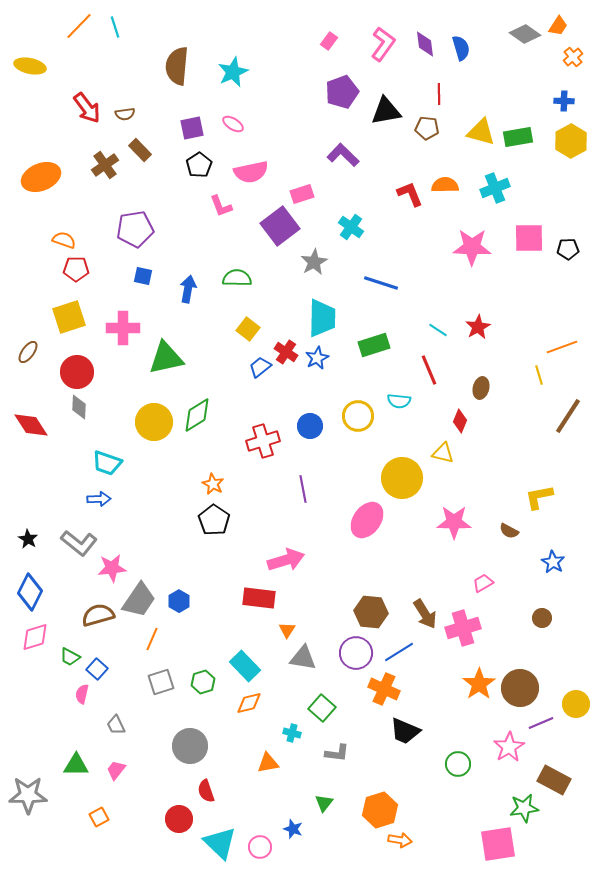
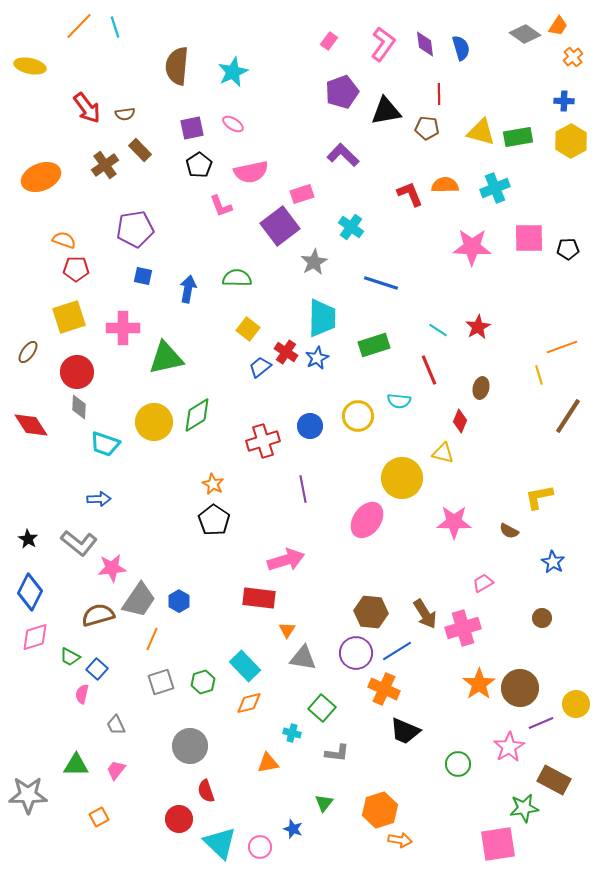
cyan trapezoid at (107, 463): moved 2 px left, 19 px up
blue line at (399, 652): moved 2 px left, 1 px up
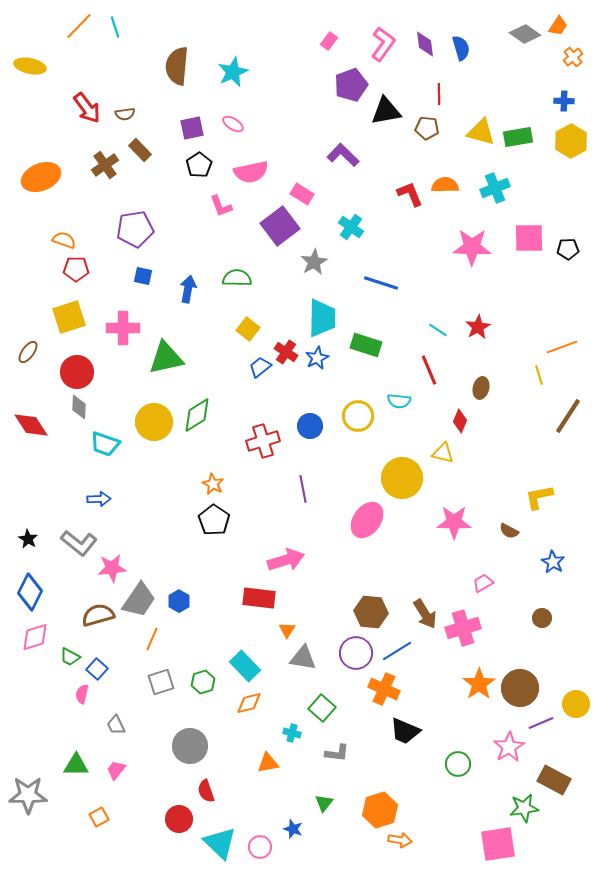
purple pentagon at (342, 92): moved 9 px right, 7 px up
pink rectangle at (302, 194): rotated 50 degrees clockwise
green rectangle at (374, 345): moved 8 px left; rotated 36 degrees clockwise
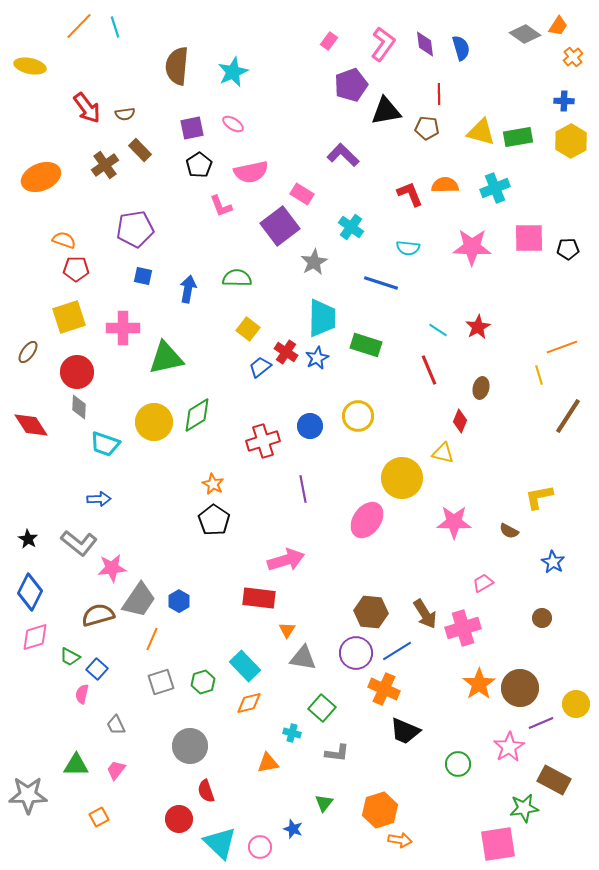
cyan semicircle at (399, 401): moved 9 px right, 153 px up
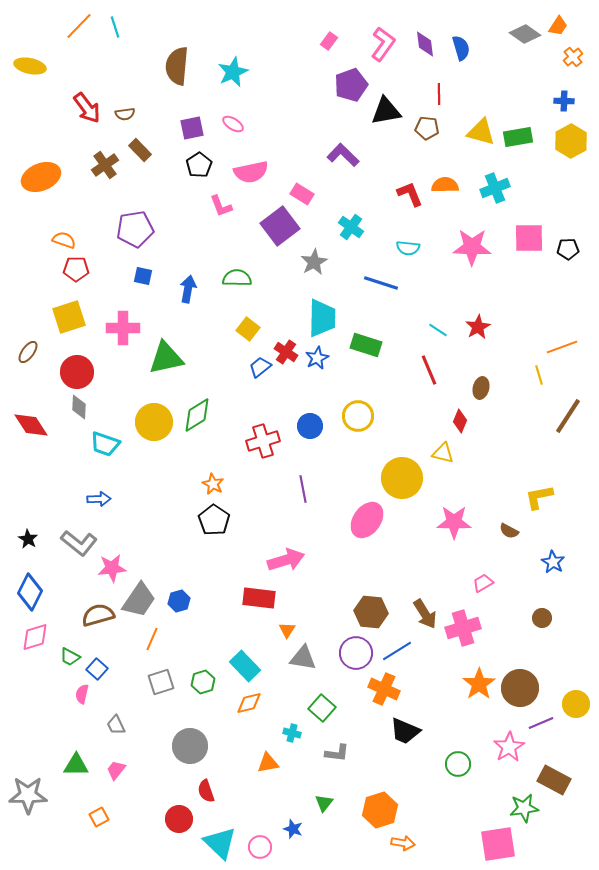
blue hexagon at (179, 601): rotated 15 degrees clockwise
orange arrow at (400, 840): moved 3 px right, 3 px down
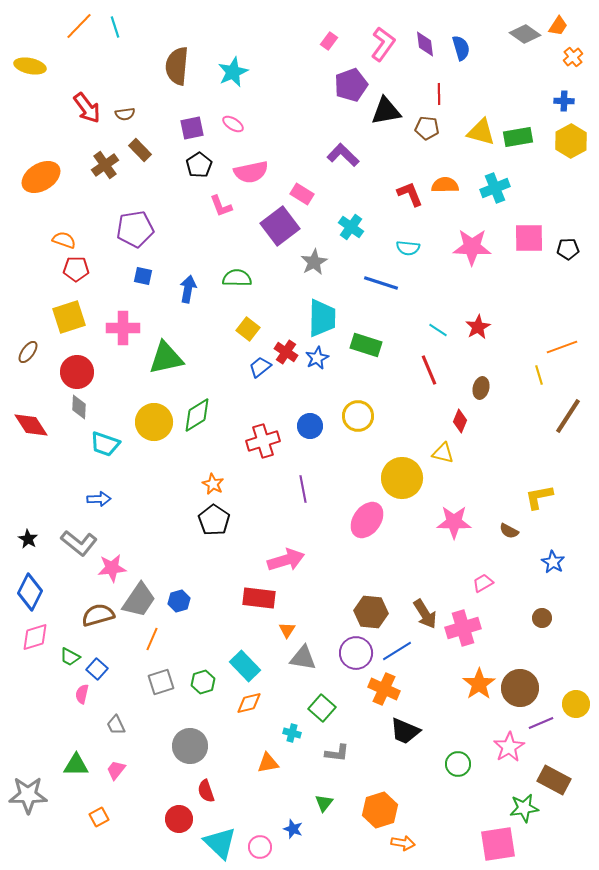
orange ellipse at (41, 177): rotated 9 degrees counterclockwise
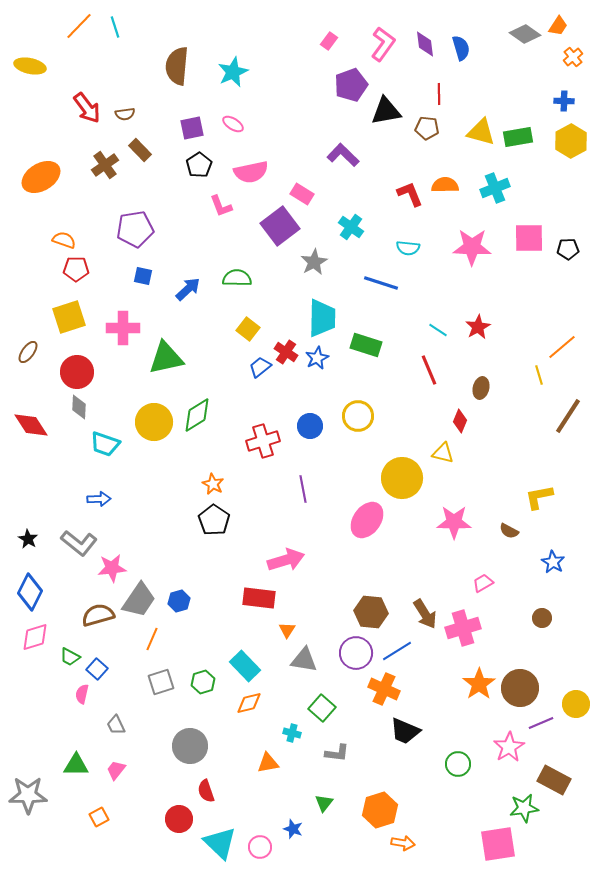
blue arrow at (188, 289): rotated 36 degrees clockwise
orange line at (562, 347): rotated 20 degrees counterclockwise
gray triangle at (303, 658): moved 1 px right, 2 px down
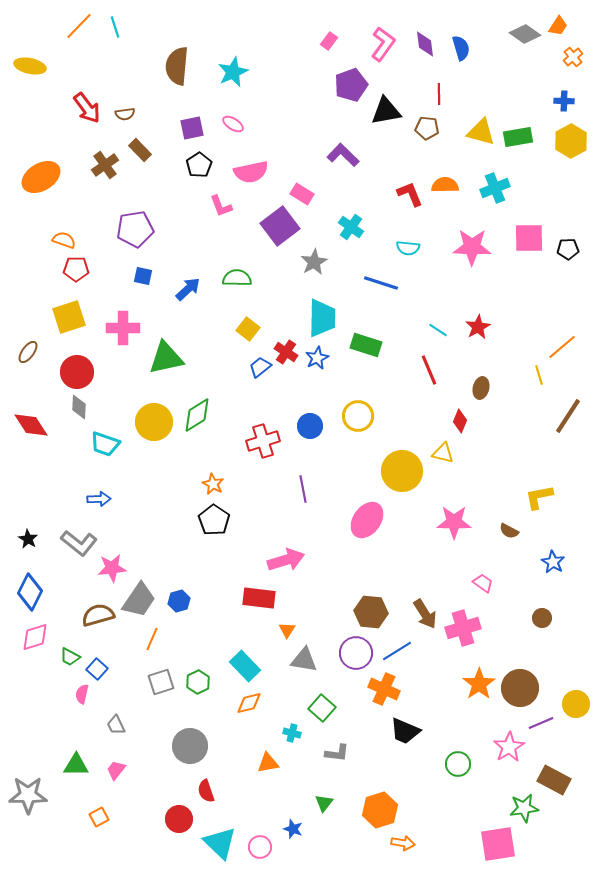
yellow circle at (402, 478): moved 7 px up
pink trapezoid at (483, 583): rotated 65 degrees clockwise
green hexagon at (203, 682): moved 5 px left; rotated 10 degrees counterclockwise
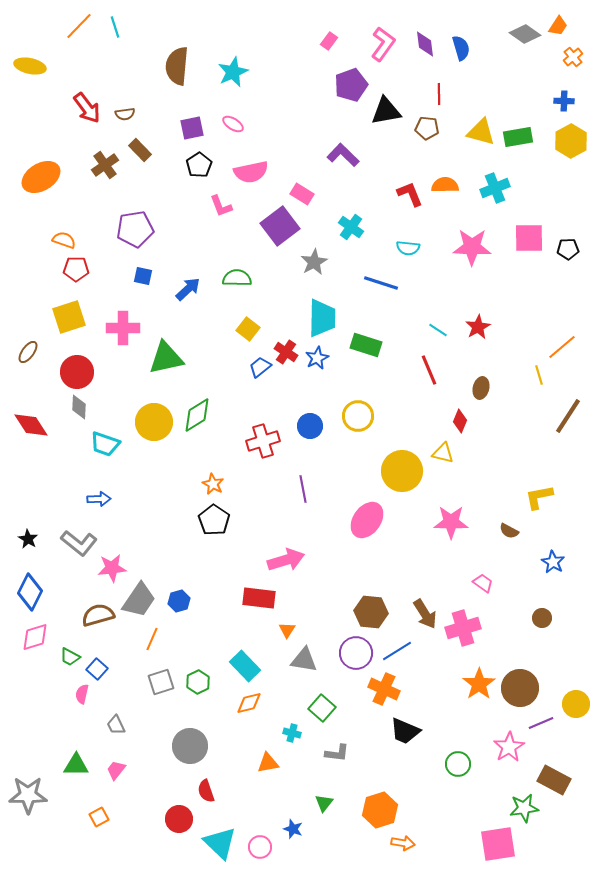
pink star at (454, 522): moved 3 px left
